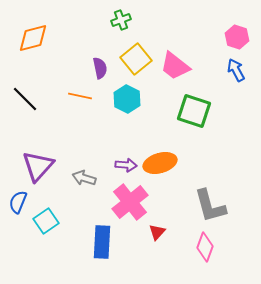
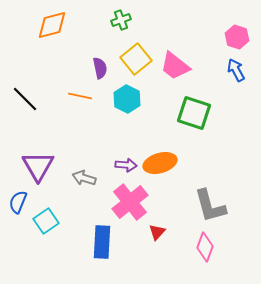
orange diamond: moved 19 px right, 13 px up
green square: moved 2 px down
purple triangle: rotated 12 degrees counterclockwise
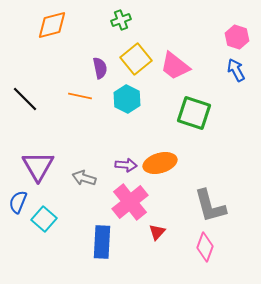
cyan square: moved 2 px left, 2 px up; rotated 15 degrees counterclockwise
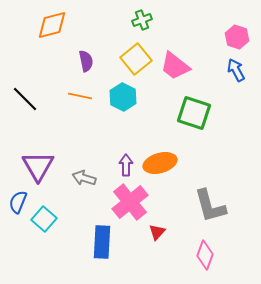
green cross: moved 21 px right
purple semicircle: moved 14 px left, 7 px up
cyan hexagon: moved 4 px left, 2 px up
purple arrow: rotated 95 degrees counterclockwise
pink diamond: moved 8 px down
